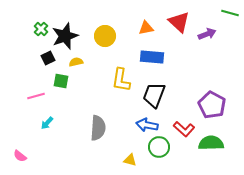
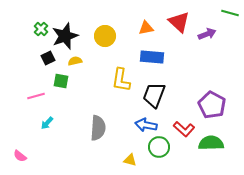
yellow semicircle: moved 1 px left, 1 px up
blue arrow: moved 1 px left
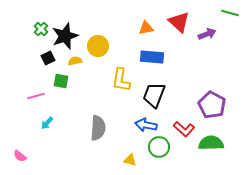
yellow circle: moved 7 px left, 10 px down
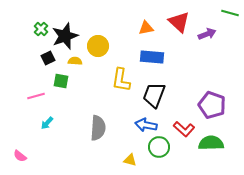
yellow semicircle: rotated 16 degrees clockwise
purple pentagon: rotated 8 degrees counterclockwise
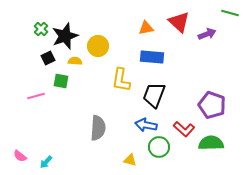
cyan arrow: moved 1 px left, 39 px down
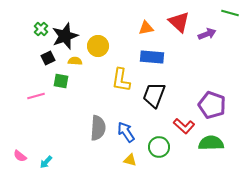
blue arrow: moved 20 px left, 7 px down; rotated 45 degrees clockwise
red L-shape: moved 3 px up
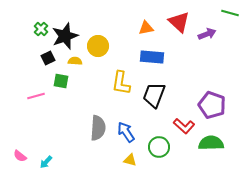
yellow L-shape: moved 3 px down
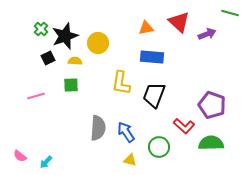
yellow circle: moved 3 px up
green square: moved 10 px right, 4 px down; rotated 14 degrees counterclockwise
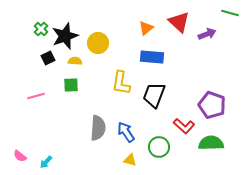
orange triangle: rotated 28 degrees counterclockwise
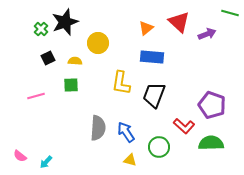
black star: moved 14 px up
